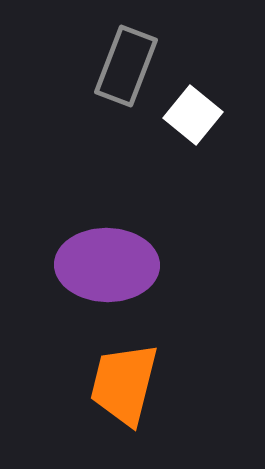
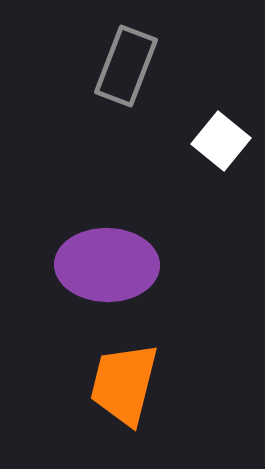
white square: moved 28 px right, 26 px down
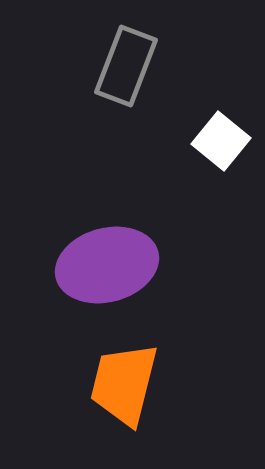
purple ellipse: rotated 16 degrees counterclockwise
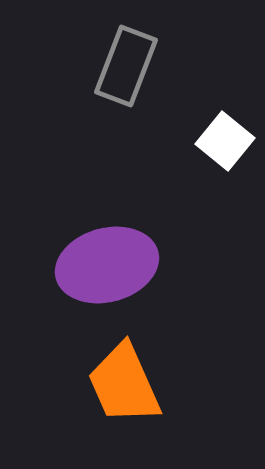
white square: moved 4 px right
orange trapezoid: rotated 38 degrees counterclockwise
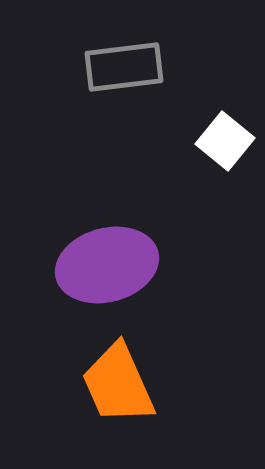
gray rectangle: moved 2 px left, 1 px down; rotated 62 degrees clockwise
orange trapezoid: moved 6 px left
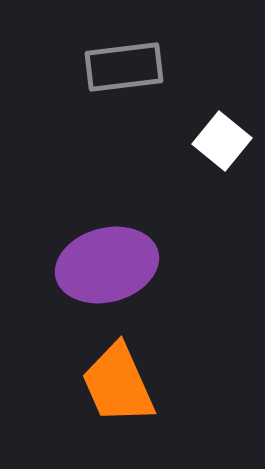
white square: moved 3 px left
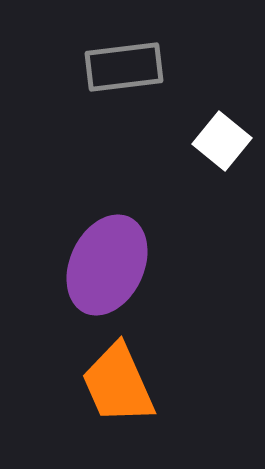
purple ellipse: rotated 50 degrees counterclockwise
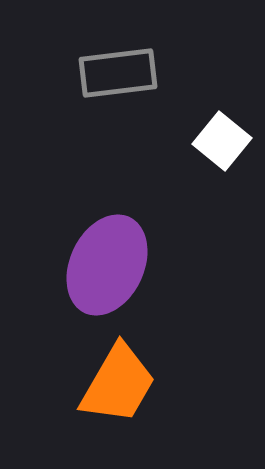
gray rectangle: moved 6 px left, 6 px down
orange trapezoid: rotated 126 degrees counterclockwise
